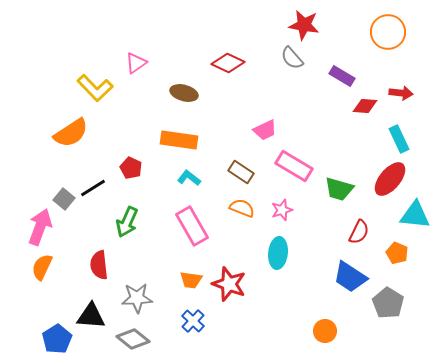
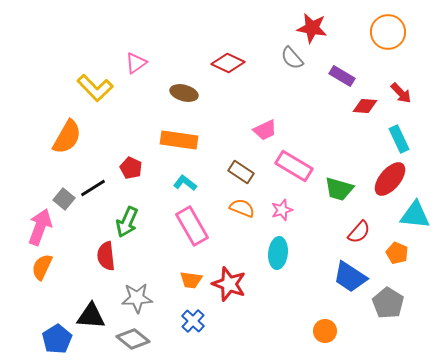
red star at (304, 25): moved 8 px right, 3 px down
red arrow at (401, 93): rotated 40 degrees clockwise
orange semicircle at (71, 133): moved 4 px left, 4 px down; rotated 27 degrees counterclockwise
cyan L-shape at (189, 178): moved 4 px left, 5 px down
red semicircle at (359, 232): rotated 15 degrees clockwise
red semicircle at (99, 265): moved 7 px right, 9 px up
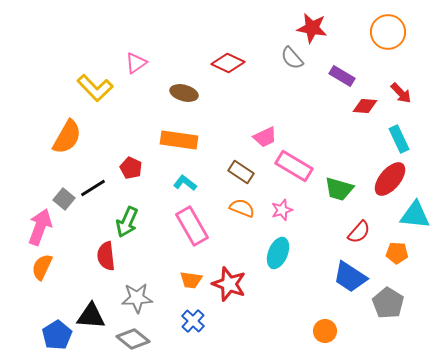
pink trapezoid at (265, 130): moved 7 px down
cyan ellipse at (278, 253): rotated 16 degrees clockwise
orange pentagon at (397, 253): rotated 20 degrees counterclockwise
blue pentagon at (57, 339): moved 4 px up
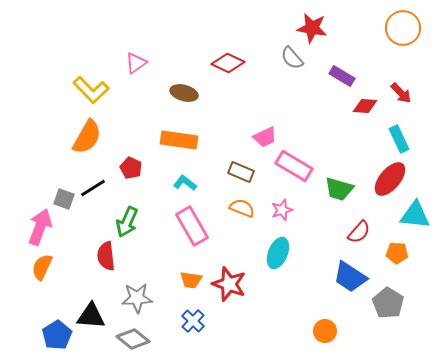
orange circle at (388, 32): moved 15 px right, 4 px up
yellow L-shape at (95, 88): moved 4 px left, 2 px down
orange semicircle at (67, 137): moved 20 px right
brown rectangle at (241, 172): rotated 10 degrees counterclockwise
gray square at (64, 199): rotated 20 degrees counterclockwise
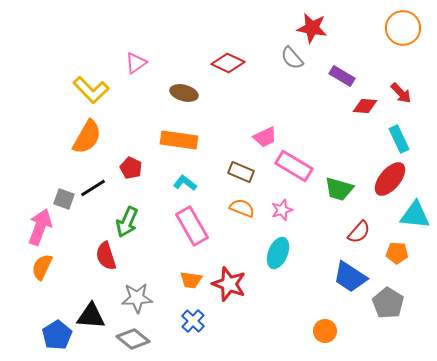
red semicircle at (106, 256): rotated 12 degrees counterclockwise
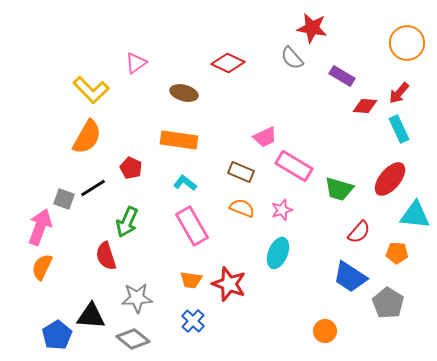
orange circle at (403, 28): moved 4 px right, 15 px down
red arrow at (401, 93): moved 2 px left; rotated 85 degrees clockwise
cyan rectangle at (399, 139): moved 10 px up
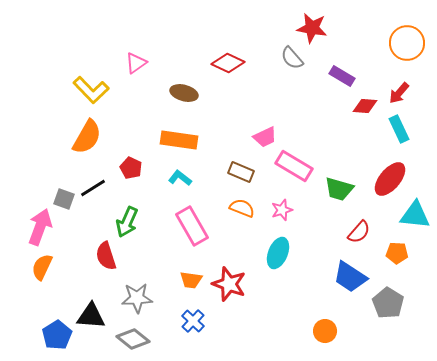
cyan L-shape at (185, 183): moved 5 px left, 5 px up
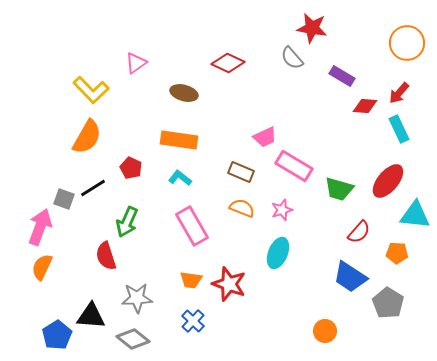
red ellipse at (390, 179): moved 2 px left, 2 px down
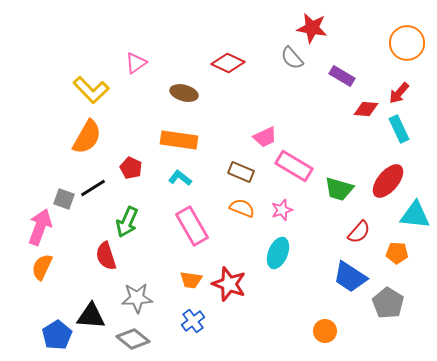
red diamond at (365, 106): moved 1 px right, 3 px down
blue cross at (193, 321): rotated 10 degrees clockwise
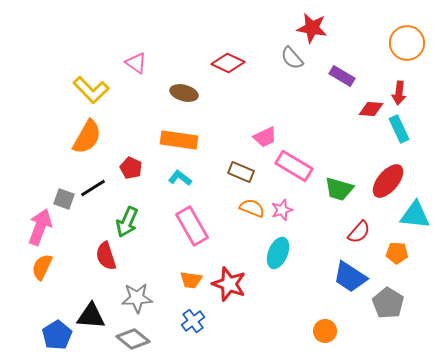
pink triangle at (136, 63): rotated 50 degrees counterclockwise
red arrow at (399, 93): rotated 35 degrees counterclockwise
red diamond at (366, 109): moved 5 px right
orange semicircle at (242, 208): moved 10 px right
